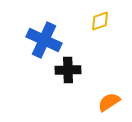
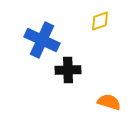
blue cross: moved 2 px left
orange semicircle: rotated 50 degrees clockwise
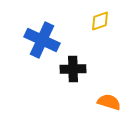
black cross: moved 5 px right, 1 px up
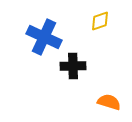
blue cross: moved 2 px right, 3 px up
black cross: moved 3 px up
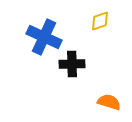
black cross: moved 1 px left, 2 px up
